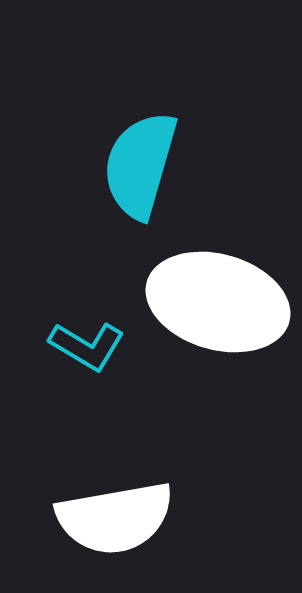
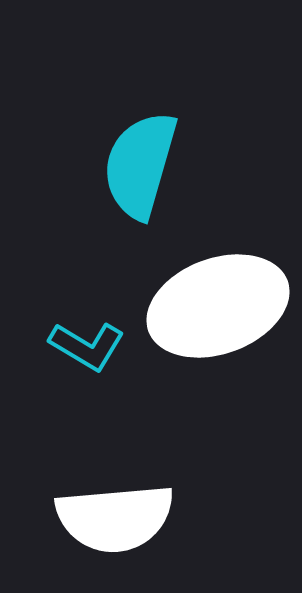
white ellipse: moved 4 px down; rotated 36 degrees counterclockwise
white semicircle: rotated 5 degrees clockwise
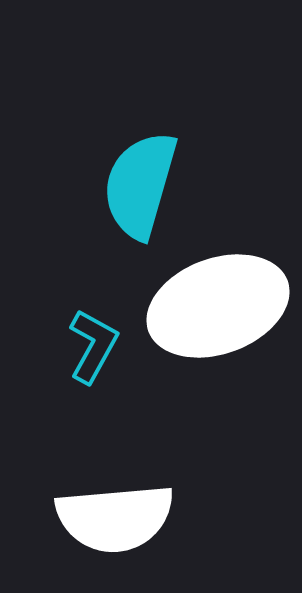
cyan semicircle: moved 20 px down
cyan L-shape: moved 6 px right; rotated 92 degrees counterclockwise
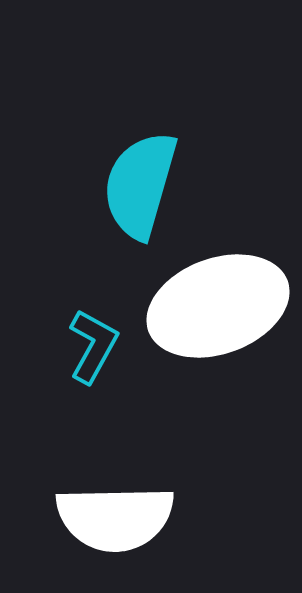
white semicircle: rotated 4 degrees clockwise
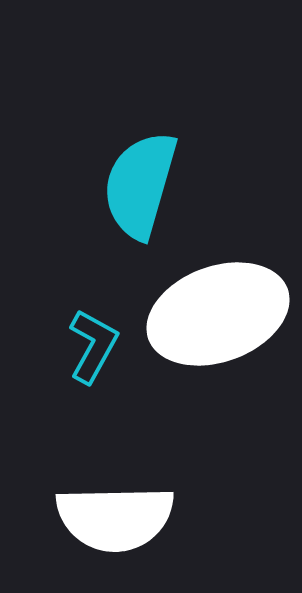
white ellipse: moved 8 px down
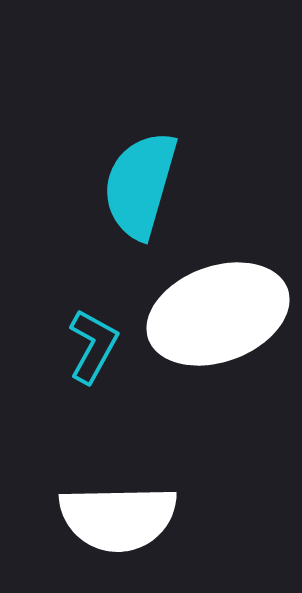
white semicircle: moved 3 px right
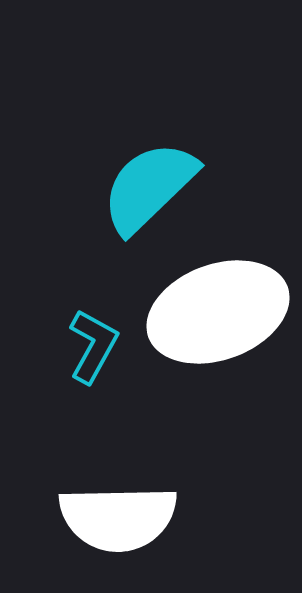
cyan semicircle: moved 9 px right, 2 px down; rotated 30 degrees clockwise
white ellipse: moved 2 px up
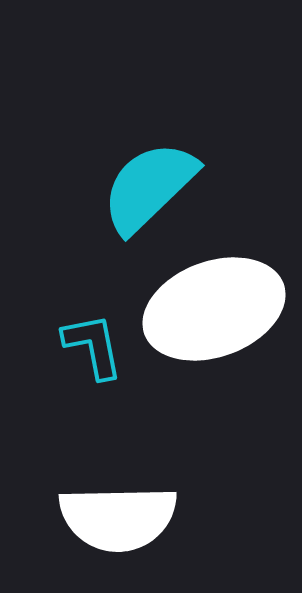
white ellipse: moved 4 px left, 3 px up
cyan L-shape: rotated 40 degrees counterclockwise
